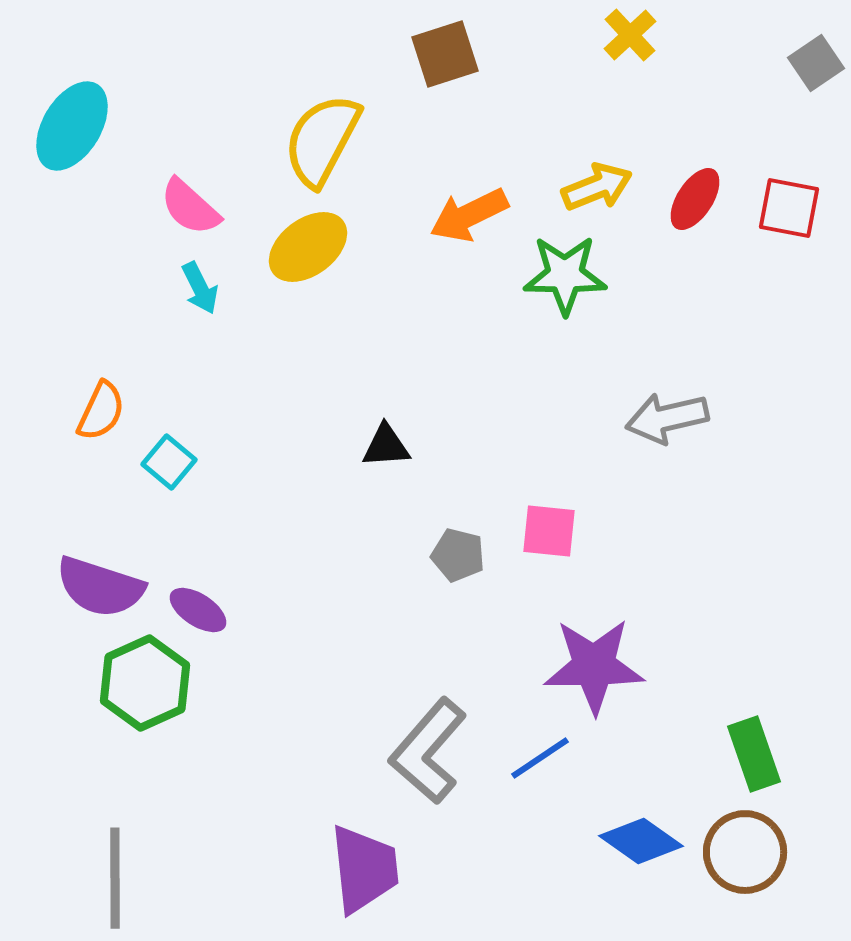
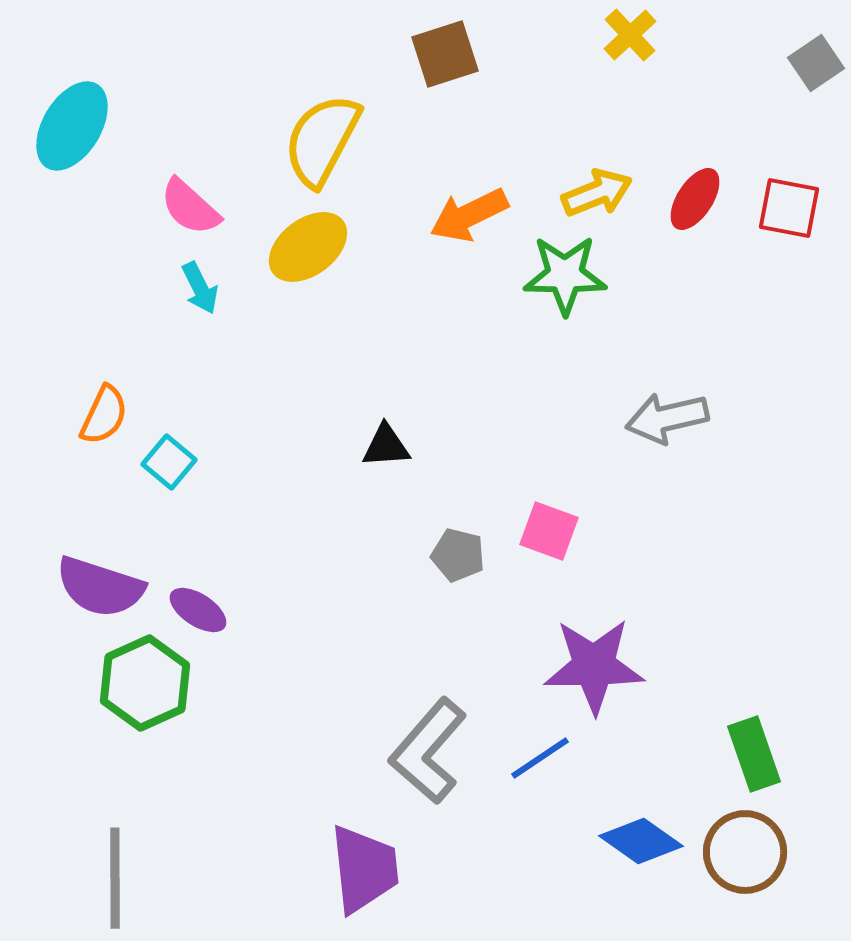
yellow arrow: moved 6 px down
orange semicircle: moved 3 px right, 4 px down
pink square: rotated 14 degrees clockwise
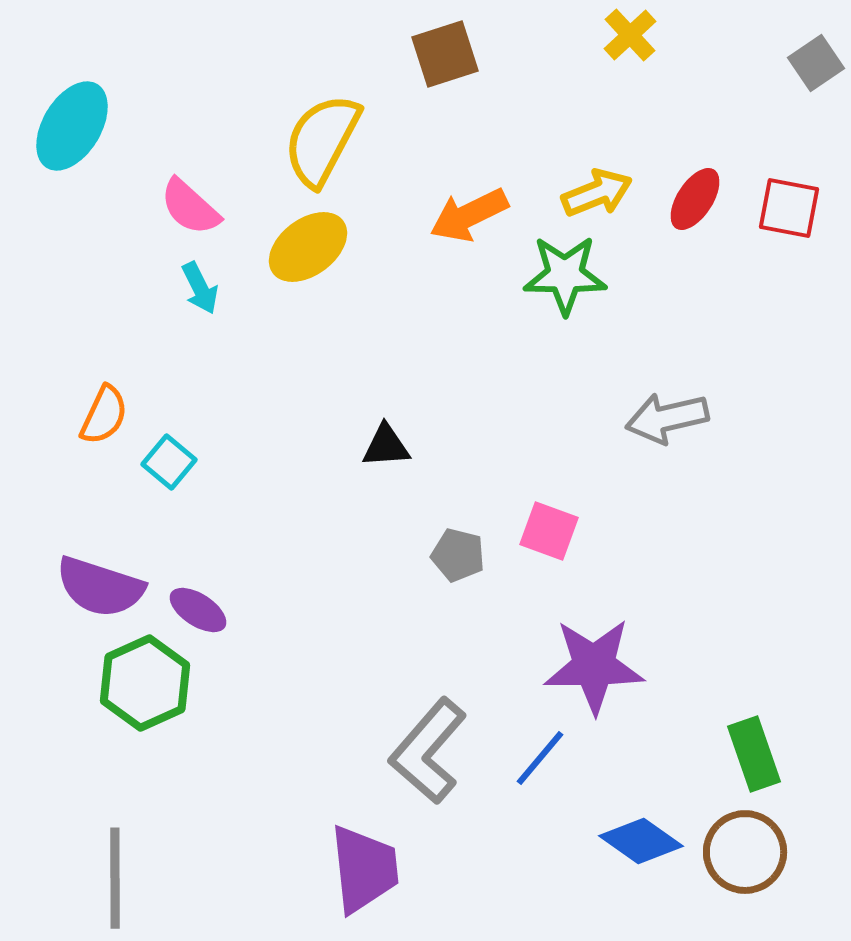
blue line: rotated 16 degrees counterclockwise
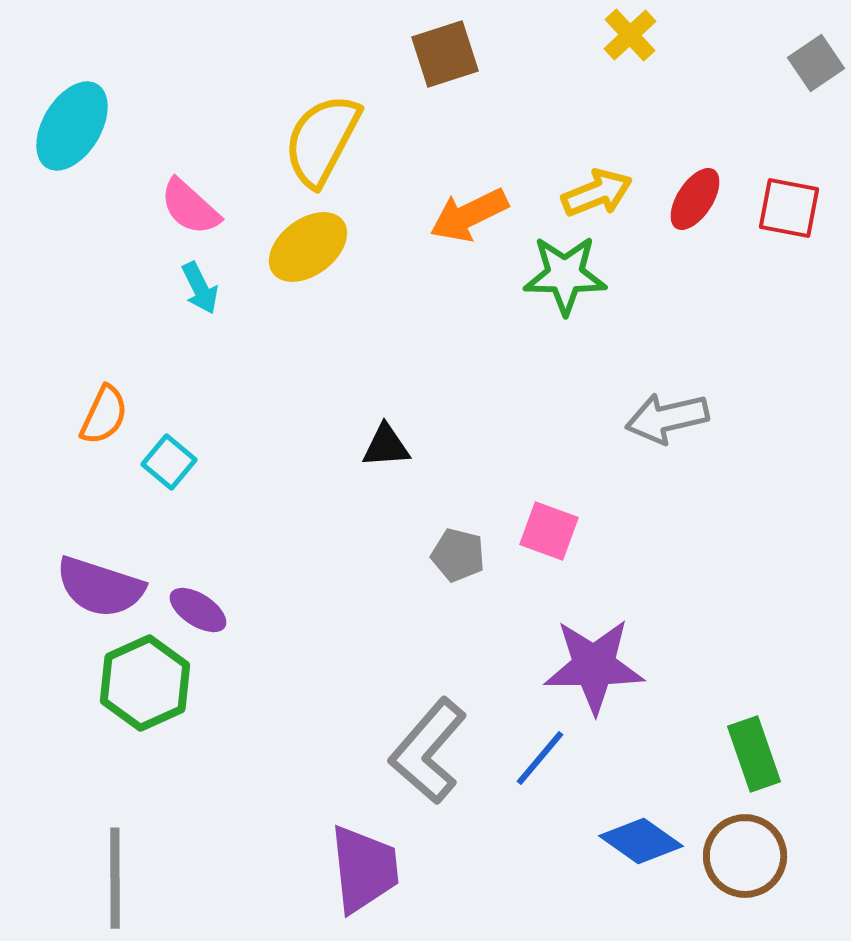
brown circle: moved 4 px down
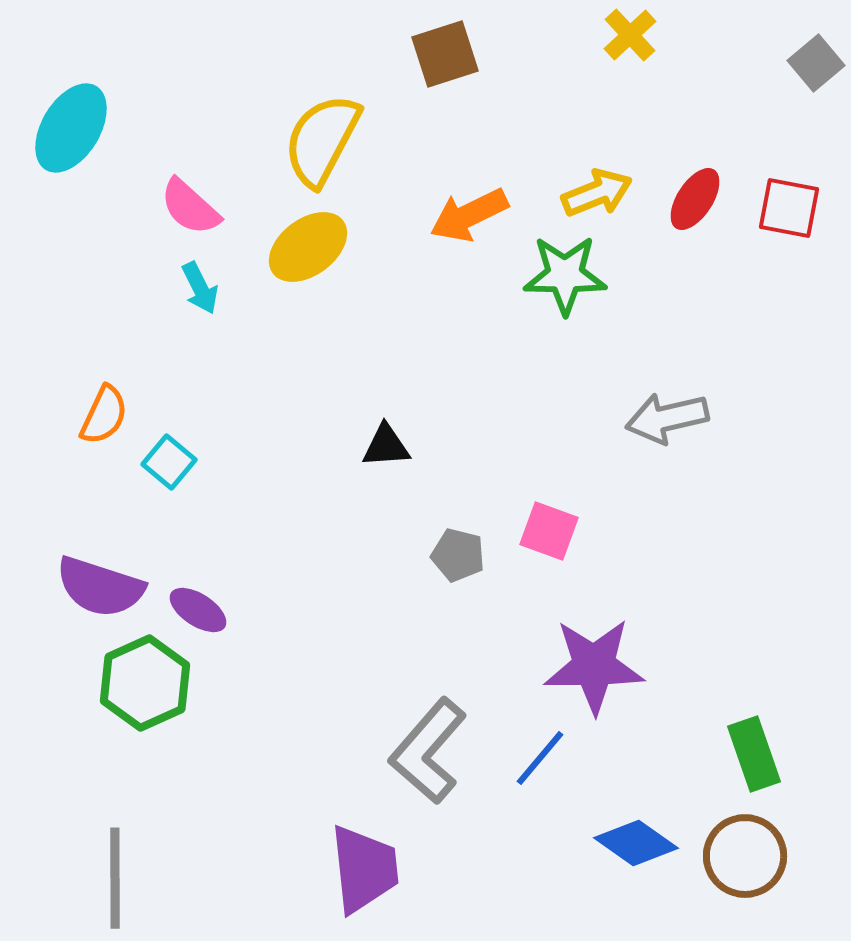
gray square: rotated 6 degrees counterclockwise
cyan ellipse: moved 1 px left, 2 px down
blue diamond: moved 5 px left, 2 px down
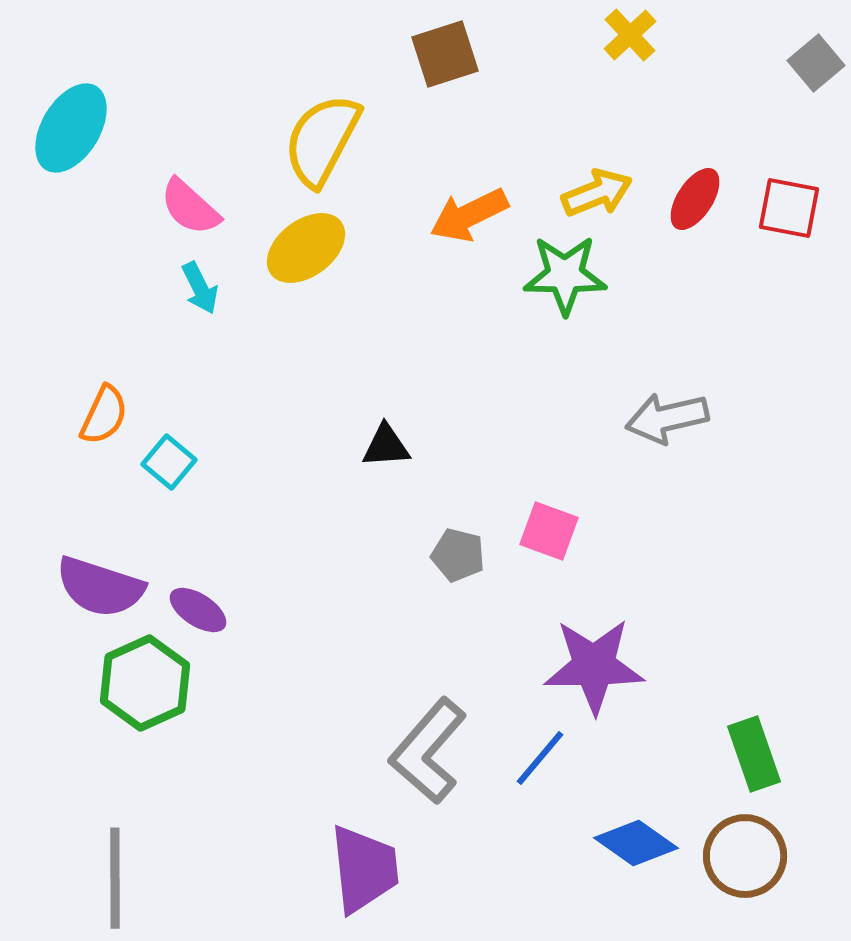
yellow ellipse: moved 2 px left, 1 px down
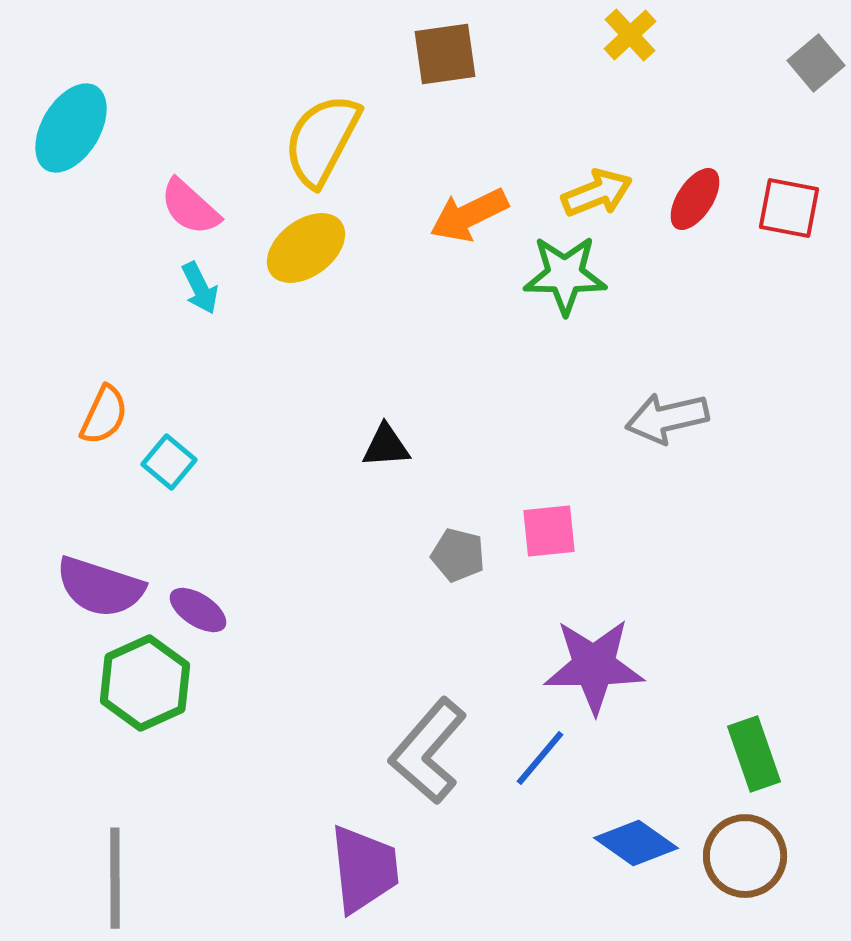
brown square: rotated 10 degrees clockwise
pink square: rotated 26 degrees counterclockwise
